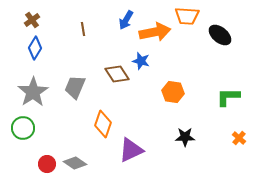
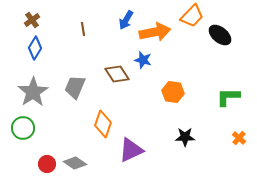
orange trapezoid: moved 5 px right; rotated 50 degrees counterclockwise
blue star: moved 2 px right, 1 px up
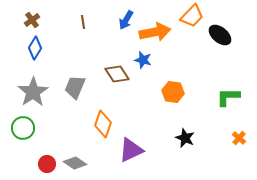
brown line: moved 7 px up
black star: moved 1 px down; rotated 24 degrees clockwise
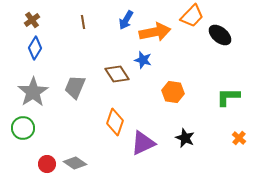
orange diamond: moved 12 px right, 2 px up
purple triangle: moved 12 px right, 7 px up
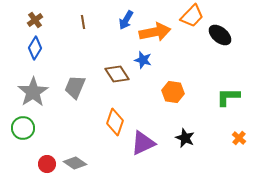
brown cross: moved 3 px right
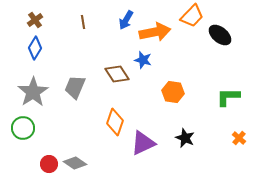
red circle: moved 2 px right
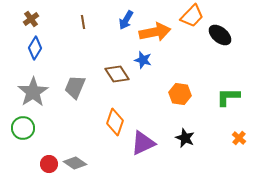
brown cross: moved 4 px left, 1 px up
orange hexagon: moved 7 px right, 2 px down
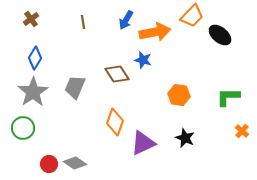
blue diamond: moved 10 px down
orange hexagon: moved 1 px left, 1 px down
orange cross: moved 3 px right, 7 px up
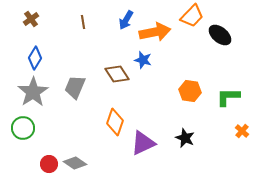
orange hexagon: moved 11 px right, 4 px up
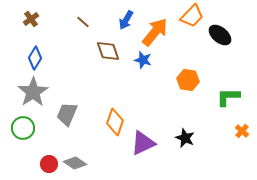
brown line: rotated 40 degrees counterclockwise
orange arrow: rotated 40 degrees counterclockwise
brown diamond: moved 9 px left, 23 px up; rotated 15 degrees clockwise
gray trapezoid: moved 8 px left, 27 px down
orange hexagon: moved 2 px left, 11 px up
